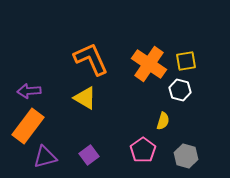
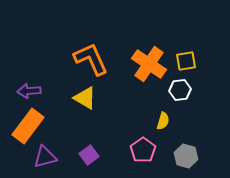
white hexagon: rotated 20 degrees counterclockwise
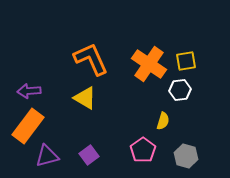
purple triangle: moved 2 px right, 1 px up
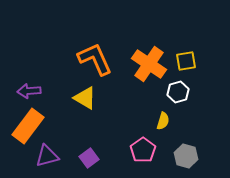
orange L-shape: moved 4 px right
white hexagon: moved 2 px left, 2 px down; rotated 10 degrees counterclockwise
purple square: moved 3 px down
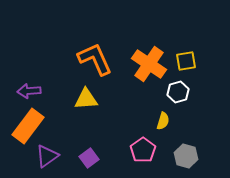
yellow triangle: moved 1 px right, 1 px down; rotated 35 degrees counterclockwise
purple triangle: rotated 20 degrees counterclockwise
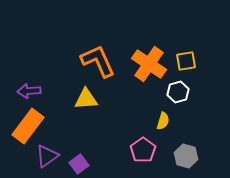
orange L-shape: moved 3 px right, 2 px down
purple square: moved 10 px left, 6 px down
